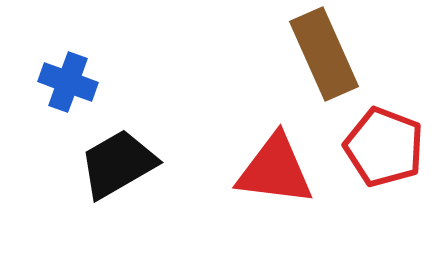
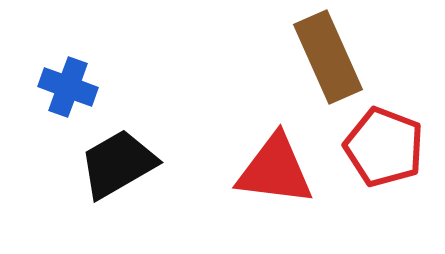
brown rectangle: moved 4 px right, 3 px down
blue cross: moved 5 px down
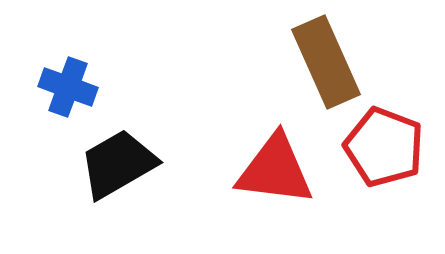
brown rectangle: moved 2 px left, 5 px down
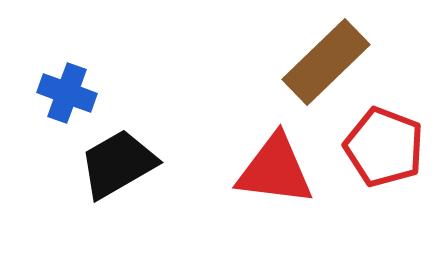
brown rectangle: rotated 70 degrees clockwise
blue cross: moved 1 px left, 6 px down
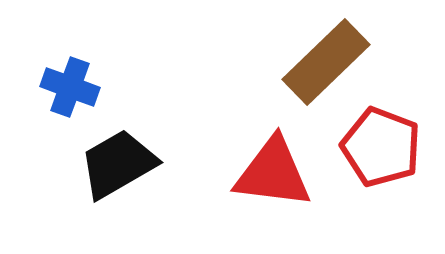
blue cross: moved 3 px right, 6 px up
red pentagon: moved 3 px left
red triangle: moved 2 px left, 3 px down
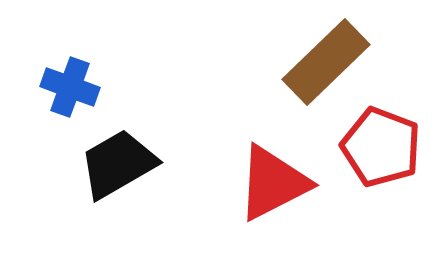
red triangle: moved 10 px down; rotated 34 degrees counterclockwise
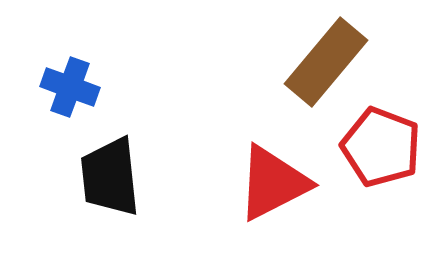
brown rectangle: rotated 6 degrees counterclockwise
black trapezoid: moved 8 px left, 13 px down; rotated 66 degrees counterclockwise
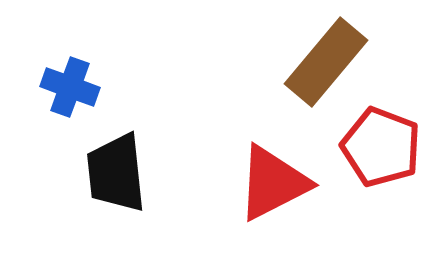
black trapezoid: moved 6 px right, 4 px up
